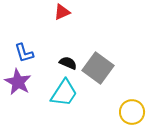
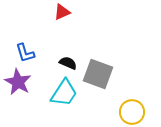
blue L-shape: moved 1 px right
gray square: moved 6 px down; rotated 16 degrees counterclockwise
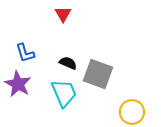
red triangle: moved 1 px right, 2 px down; rotated 36 degrees counterclockwise
purple star: moved 2 px down
cyan trapezoid: rotated 56 degrees counterclockwise
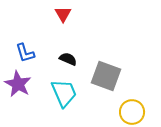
black semicircle: moved 4 px up
gray square: moved 8 px right, 2 px down
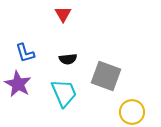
black semicircle: rotated 150 degrees clockwise
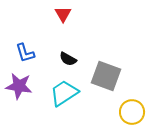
black semicircle: rotated 36 degrees clockwise
purple star: moved 1 px right, 2 px down; rotated 20 degrees counterclockwise
cyan trapezoid: rotated 100 degrees counterclockwise
